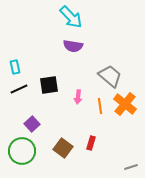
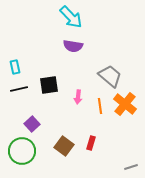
black line: rotated 12 degrees clockwise
brown square: moved 1 px right, 2 px up
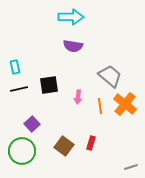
cyan arrow: rotated 45 degrees counterclockwise
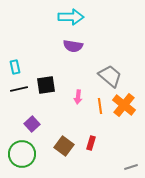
black square: moved 3 px left
orange cross: moved 1 px left, 1 px down
green circle: moved 3 px down
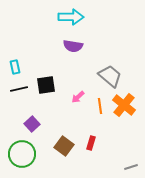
pink arrow: rotated 40 degrees clockwise
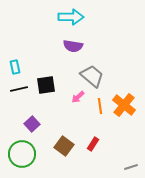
gray trapezoid: moved 18 px left
red rectangle: moved 2 px right, 1 px down; rotated 16 degrees clockwise
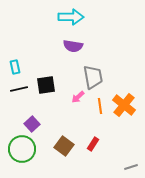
gray trapezoid: moved 1 px right, 1 px down; rotated 40 degrees clockwise
green circle: moved 5 px up
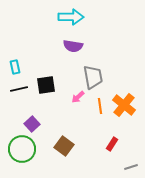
red rectangle: moved 19 px right
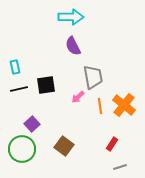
purple semicircle: rotated 54 degrees clockwise
gray line: moved 11 px left
